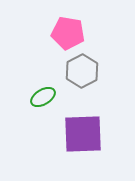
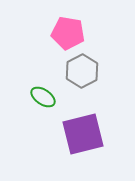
green ellipse: rotated 65 degrees clockwise
purple square: rotated 12 degrees counterclockwise
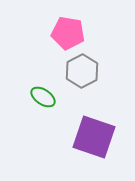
purple square: moved 11 px right, 3 px down; rotated 33 degrees clockwise
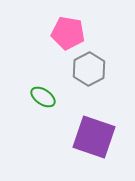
gray hexagon: moved 7 px right, 2 px up
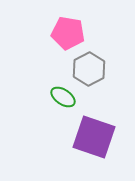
green ellipse: moved 20 px right
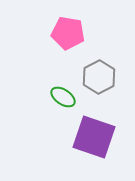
gray hexagon: moved 10 px right, 8 px down
